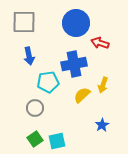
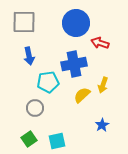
green square: moved 6 px left
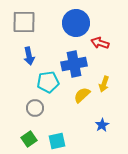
yellow arrow: moved 1 px right, 1 px up
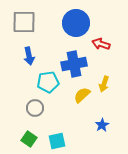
red arrow: moved 1 px right, 1 px down
green square: rotated 21 degrees counterclockwise
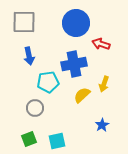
green square: rotated 35 degrees clockwise
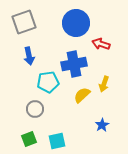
gray square: rotated 20 degrees counterclockwise
gray circle: moved 1 px down
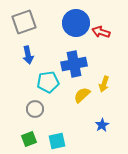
red arrow: moved 12 px up
blue arrow: moved 1 px left, 1 px up
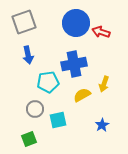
yellow semicircle: rotated 12 degrees clockwise
cyan square: moved 1 px right, 21 px up
